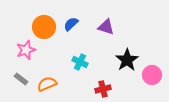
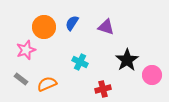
blue semicircle: moved 1 px right, 1 px up; rotated 14 degrees counterclockwise
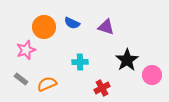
blue semicircle: rotated 98 degrees counterclockwise
cyan cross: rotated 28 degrees counterclockwise
red cross: moved 1 px left, 1 px up; rotated 14 degrees counterclockwise
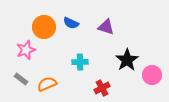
blue semicircle: moved 1 px left
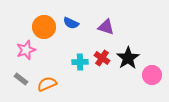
black star: moved 1 px right, 2 px up
red cross: moved 30 px up; rotated 28 degrees counterclockwise
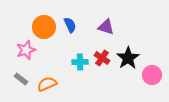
blue semicircle: moved 1 px left, 2 px down; rotated 140 degrees counterclockwise
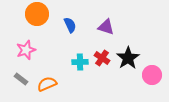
orange circle: moved 7 px left, 13 px up
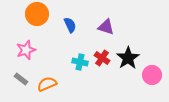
cyan cross: rotated 14 degrees clockwise
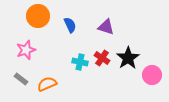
orange circle: moved 1 px right, 2 px down
